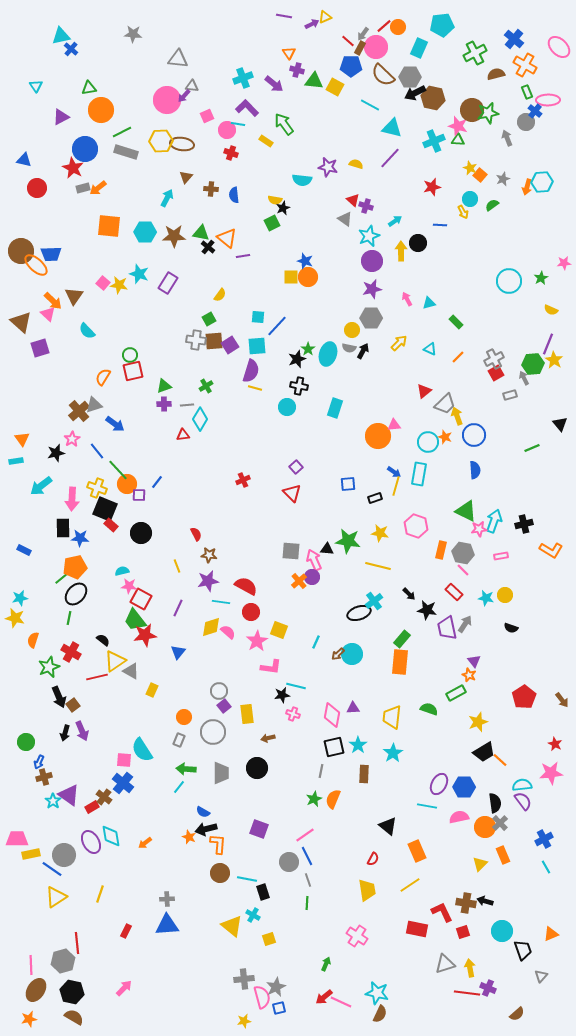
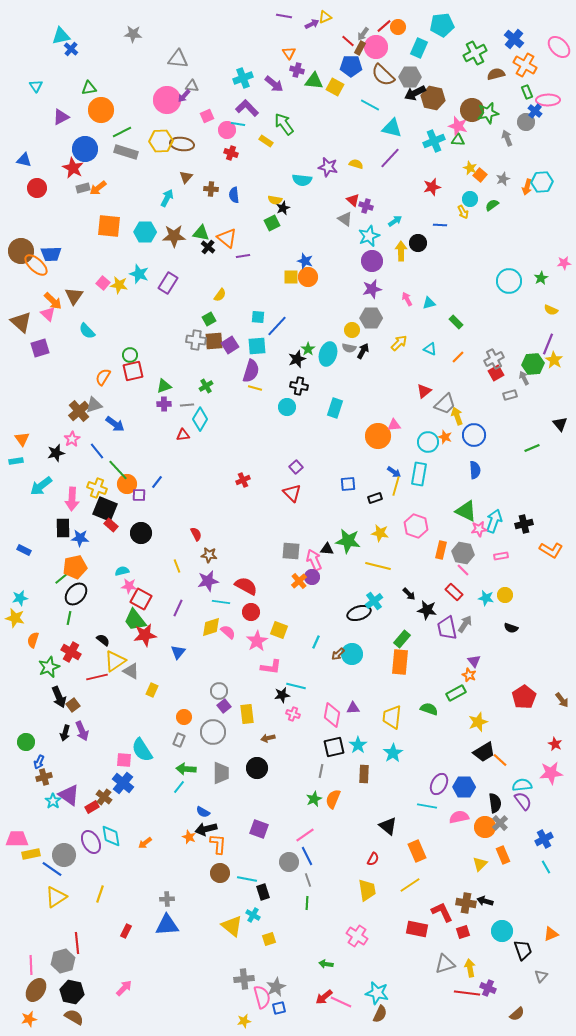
green arrow at (326, 964): rotated 104 degrees counterclockwise
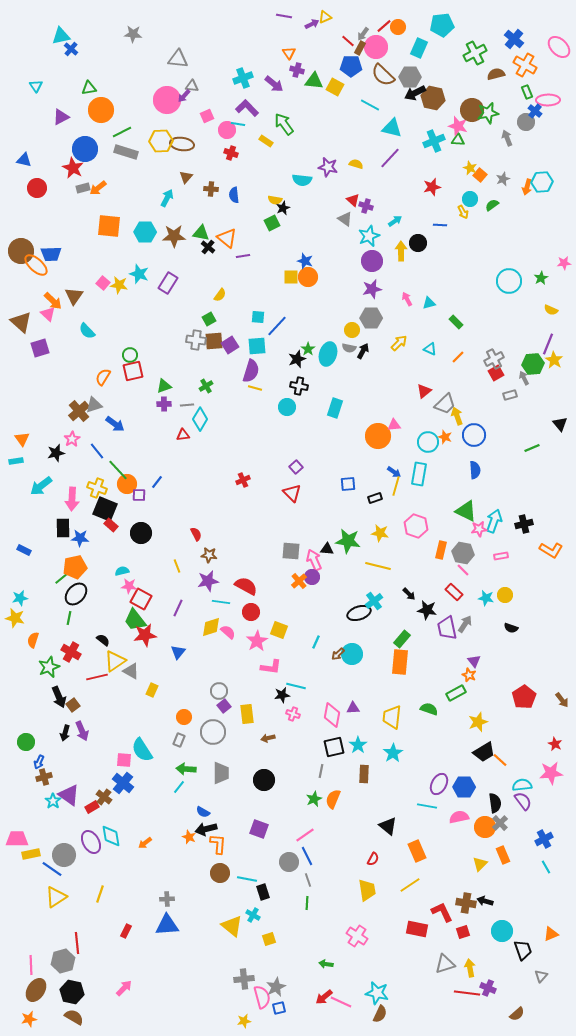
black circle at (257, 768): moved 7 px right, 12 px down
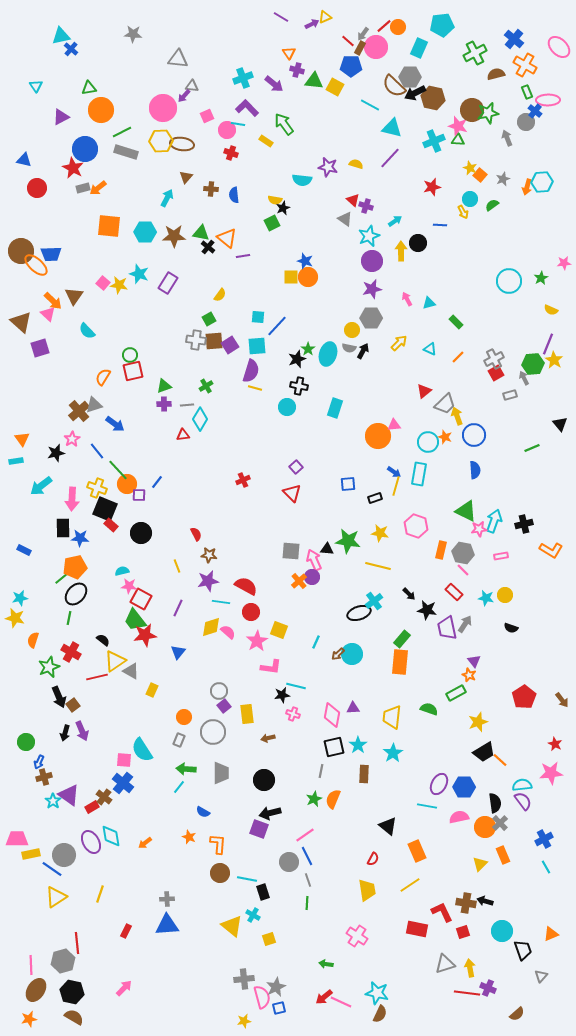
purple line at (284, 16): moved 3 px left, 1 px down; rotated 21 degrees clockwise
brown semicircle at (383, 75): moved 11 px right, 11 px down
pink circle at (167, 100): moved 4 px left, 8 px down
black arrow at (206, 829): moved 64 px right, 16 px up
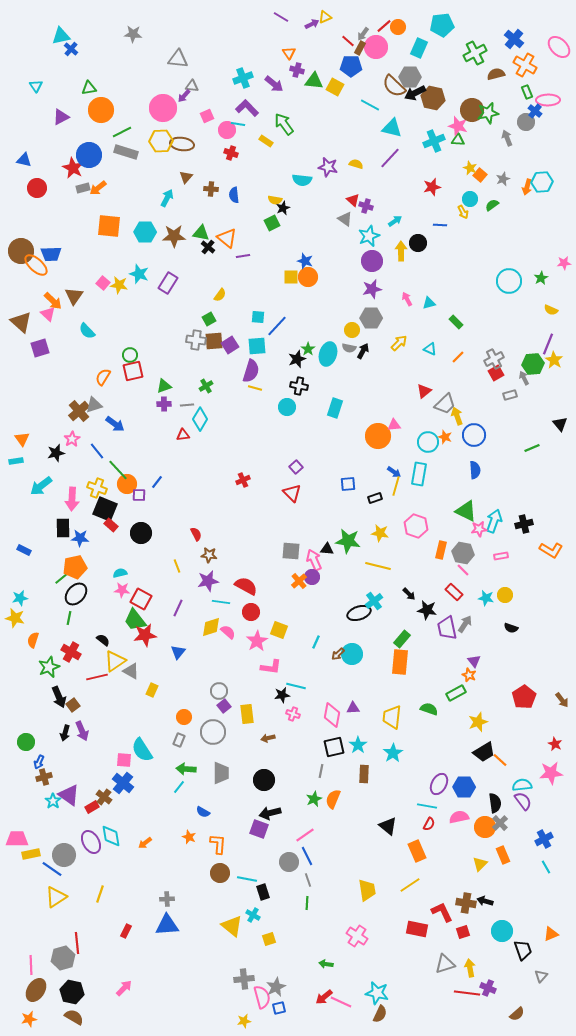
blue circle at (85, 149): moved 4 px right, 6 px down
cyan semicircle at (122, 571): moved 2 px left, 2 px down
pink star at (129, 586): moved 7 px left, 4 px down
red semicircle at (373, 859): moved 56 px right, 35 px up
gray hexagon at (63, 961): moved 3 px up
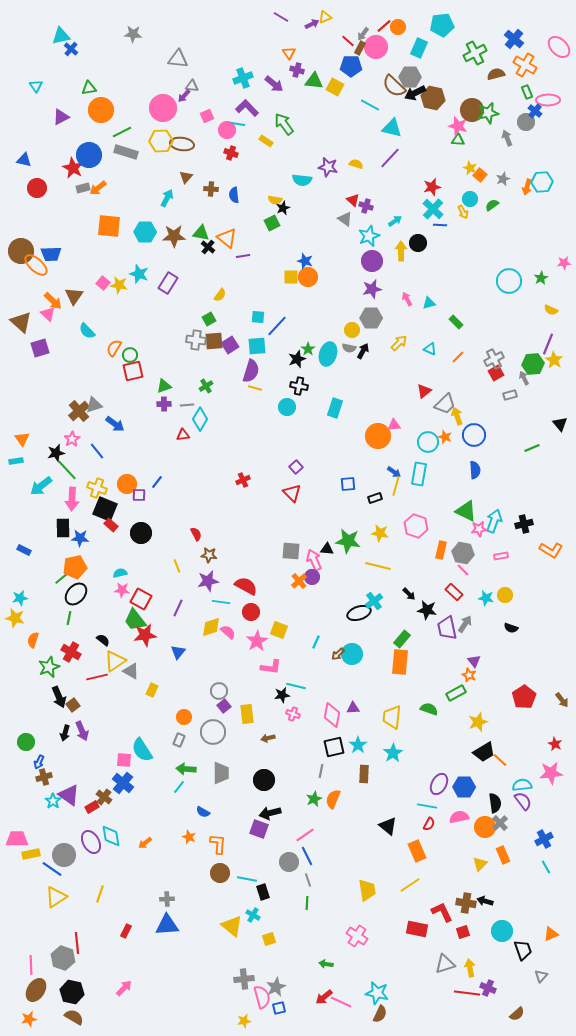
cyan cross at (434, 141): moved 1 px left, 68 px down; rotated 25 degrees counterclockwise
orange semicircle at (103, 377): moved 11 px right, 29 px up
green line at (118, 470): moved 51 px left
gray hexagon at (63, 958): rotated 25 degrees counterclockwise
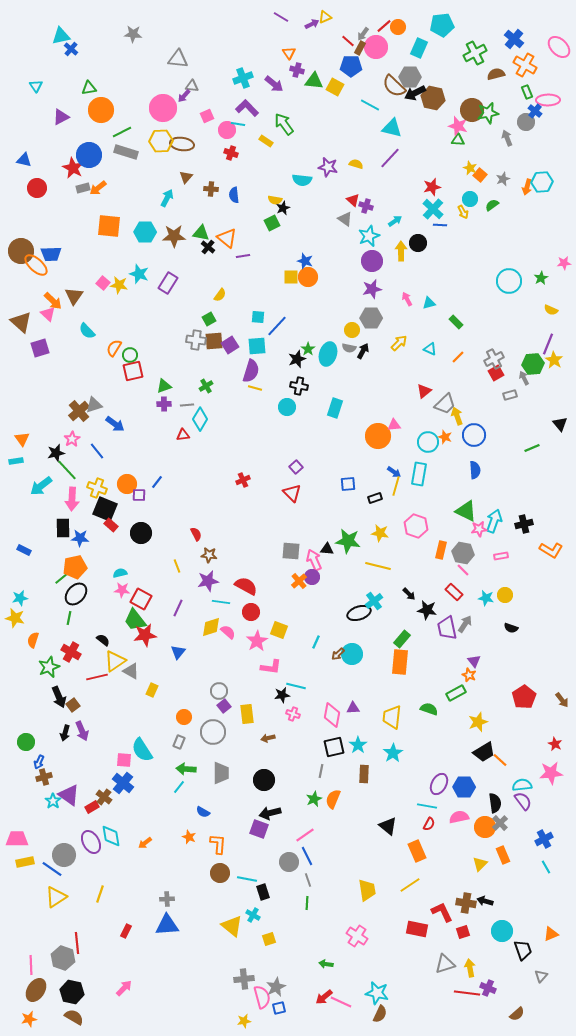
gray rectangle at (179, 740): moved 2 px down
yellow rectangle at (31, 854): moved 6 px left, 8 px down
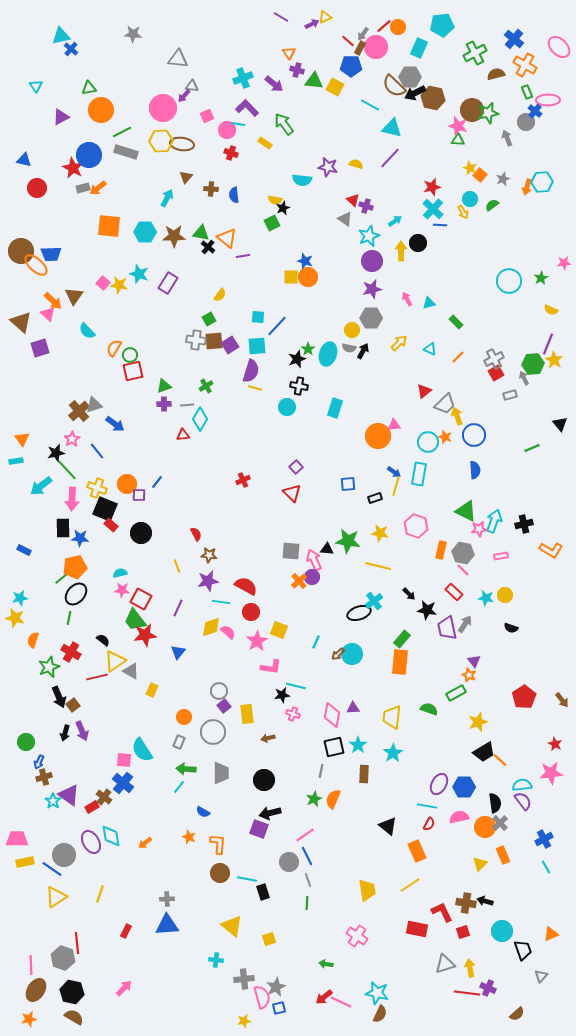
yellow rectangle at (266, 141): moved 1 px left, 2 px down
cyan cross at (253, 915): moved 37 px left, 45 px down; rotated 24 degrees counterclockwise
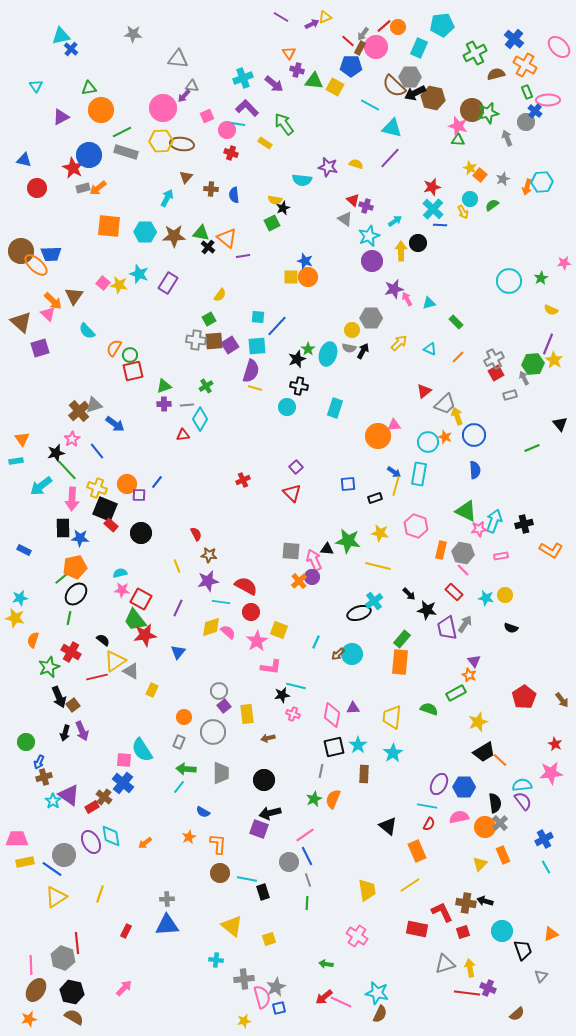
purple star at (372, 289): moved 22 px right
orange star at (189, 837): rotated 24 degrees clockwise
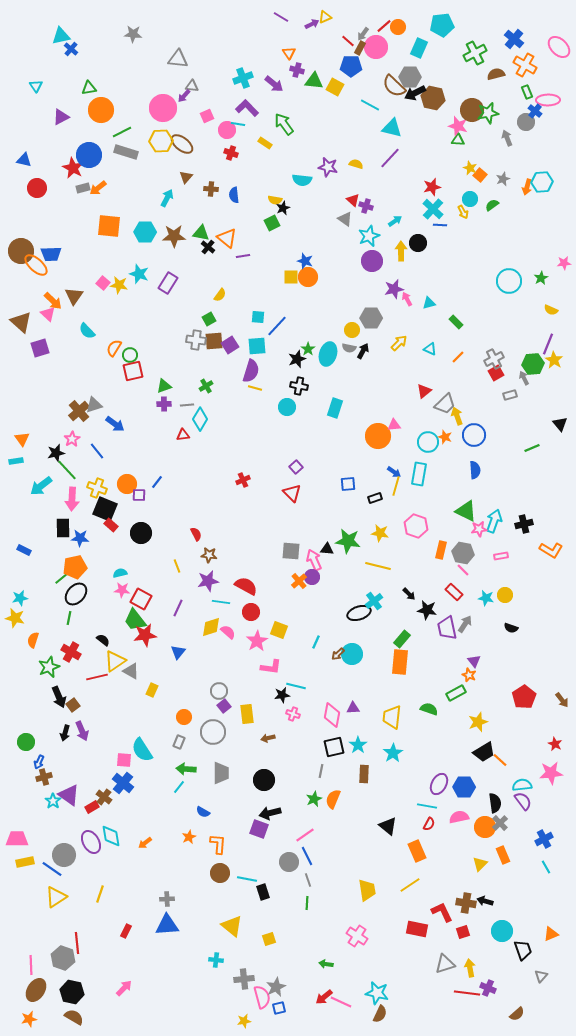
brown ellipse at (182, 144): rotated 30 degrees clockwise
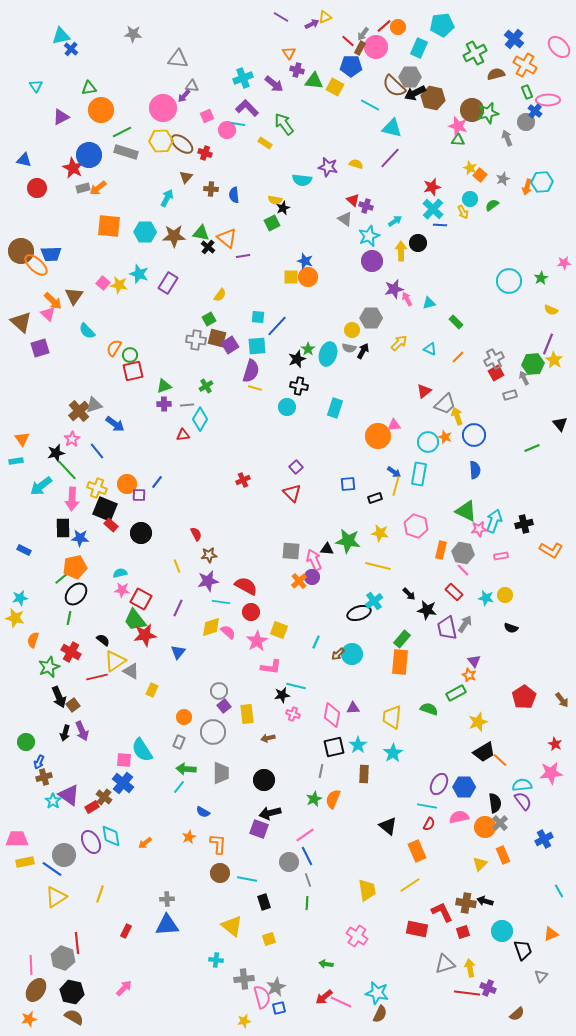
red cross at (231, 153): moved 26 px left
brown square at (214, 341): moved 3 px right, 3 px up; rotated 18 degrees clockwise
brown star at (209, 555): rotated 14 degrees counterclockwise
cyan line at (546, 867): moved 13 px right, 24 px down
black rectangle at (263, 892): moved 1 px right, 10 px down
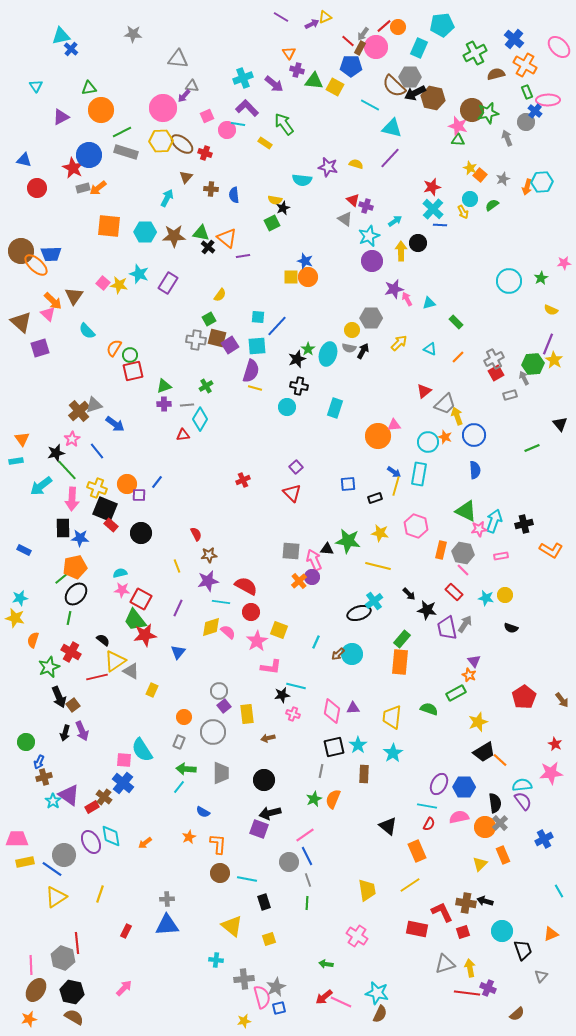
pink diamond at (332, 715): moved 4 px up
